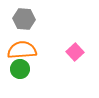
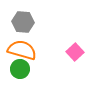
gray hexagon: moved 1 px left, 3 px down
orange semicircle: rotated 20 degrees clockwise
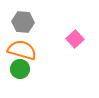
pink square: moved 13 px up
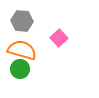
gray hexagon: moved 1 px left, 1 px up
pink square: moved 16 px left, 1 px up
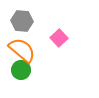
orange semicircle: rotated 24 degrees clockwise
green circle: moved 1 px right, 1 px down
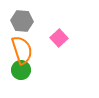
orange semicircle: rotated 32 degrees clockwise
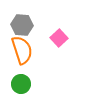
gray hexagon: moved 4 px down
green circle: moved 14 px down
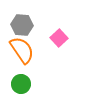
orange semicircle: rotated 16 degrees counterclockwise
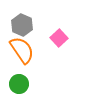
gray hexagon: rotated 20 degrees clockwise
green circle: moved 2 px left
